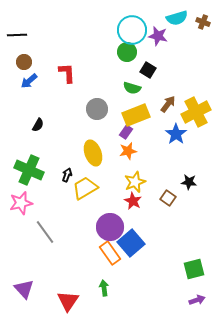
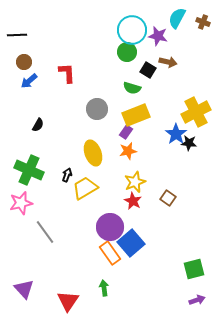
cyan semicircle: rotated 135 degrees clockwise
brown arrow: moved 42 px up; rotated 66 degrees clockwise
black star: moved 39 px up
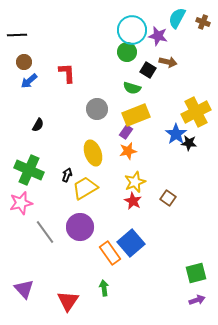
purple circle: moved 30 px left
green square: moved 2 px right, 4 px down
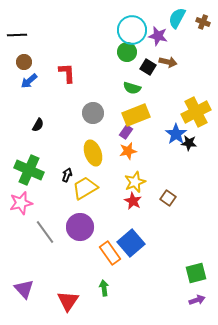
black square: moved 3 px up
gray circle: moved 4 px left, 4 px down
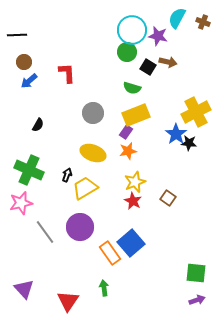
yellow ellipse: rotated 50 degrees counterclockwise
green square: rotated 20 degrees clockwise
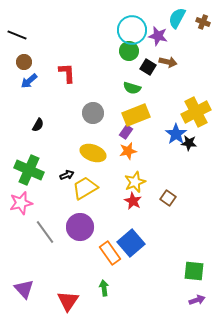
black line: rotated 24 degrees clockwise
green circle: moved 2 px right, 1 px up
black arrow: rotated 48 degrees clockwise
green square: moved 2 px left, 2 px up
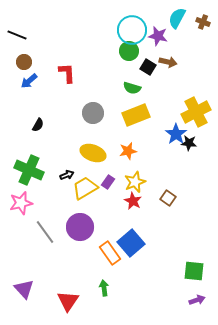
purple rectangle: moved 18 px left, 50 px down
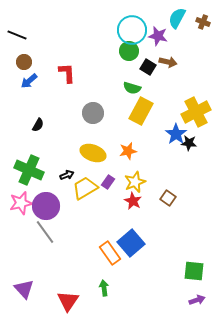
yellow rectangle: moved 5 px right, 4 px up; rotated 40 degrees counterclockwise
purple circle: moved 34 px left, 21 px up
